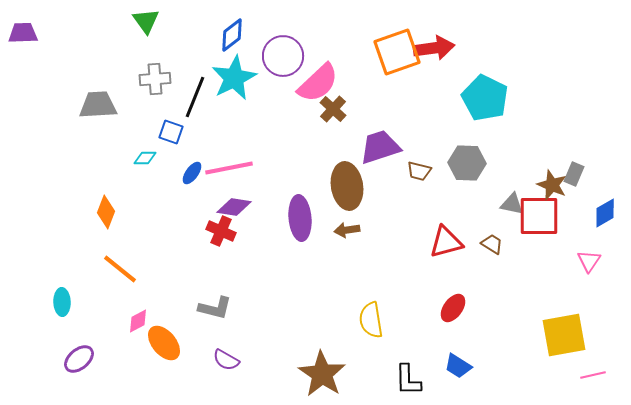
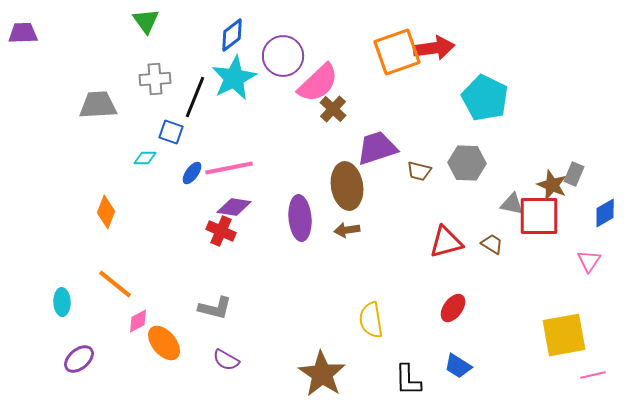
purple trapezoid at (380, 147): moved 3 px left, 1 px down
orange line at (120, 269): moved 5 px left, 15 px down
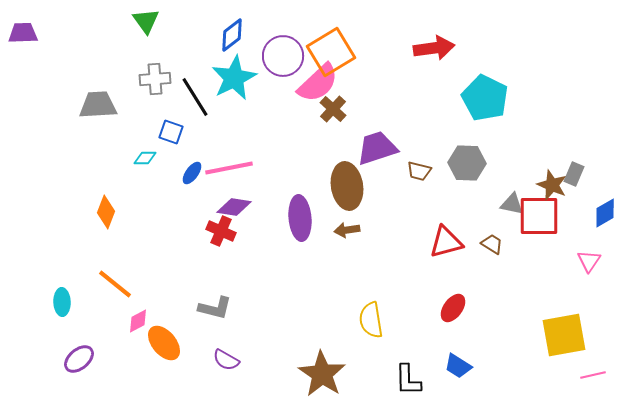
orange square at (397, 52): moved 66 px left; rotated 12 degrees counterclockwise
black line at (195, 97): rotated 54 degrees counterclockwise
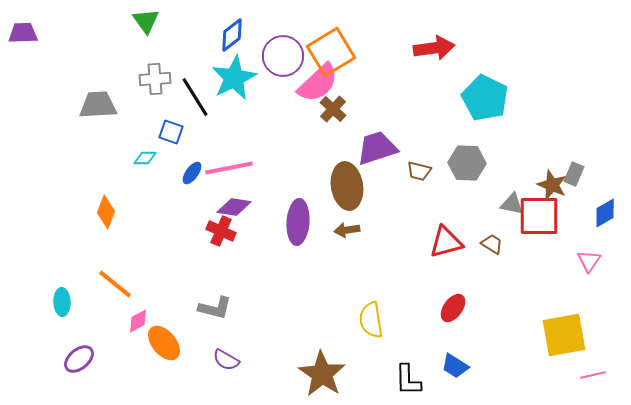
purple ellipse at (300, 218): moved 2 px left, 4 px down; rotated 9 degrees clockwise
blue trapezoid at (458, 366): moved 3 px left
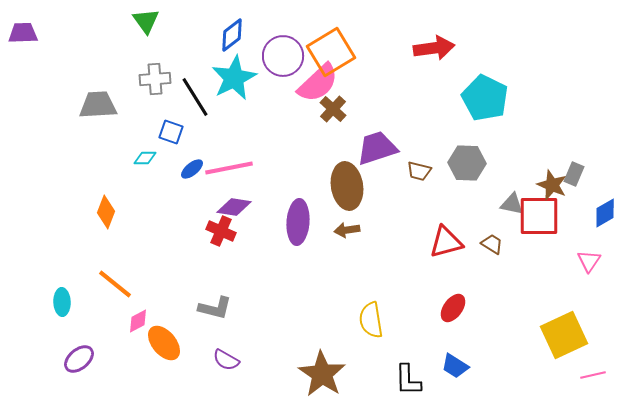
blue ellipse at (192, 173): moved 4 px up; rotated 15 degrees clockwise
yellow square at (564, 335): rotated 15 degrees counterclockwise
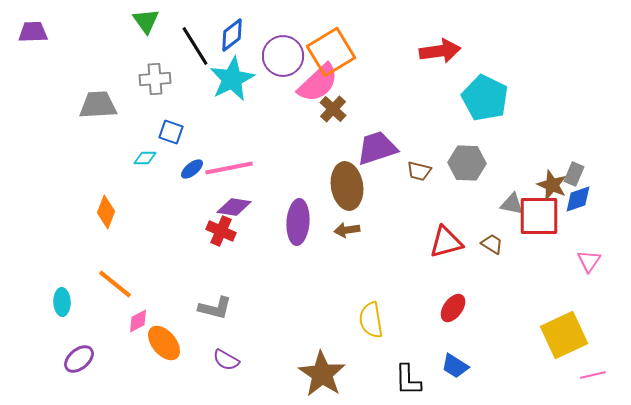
purple trapezoid at (23, 33): moved 10 px right, 1 px up
red arrow at (434, 48): moved 6 px right, 3 px down
cyan star at (234, 78): moved 2 px left, 1 px down
black line at (195, 97): moved 51 px up
blue diamond at (605, 213): moved 27 px left, 14 px up; rotated 12 degrees clockwise
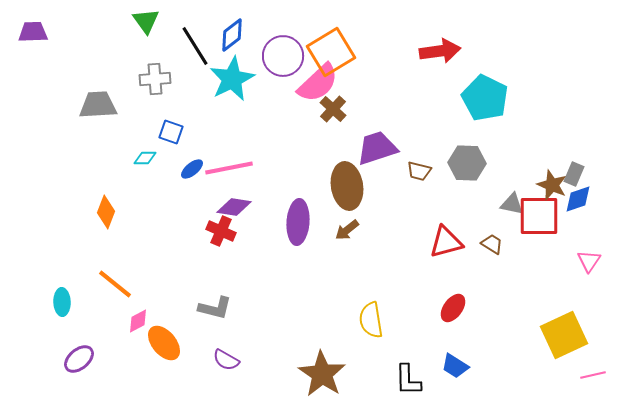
brown arrow at (347, 230): rotated 30 degrees counterclockwise
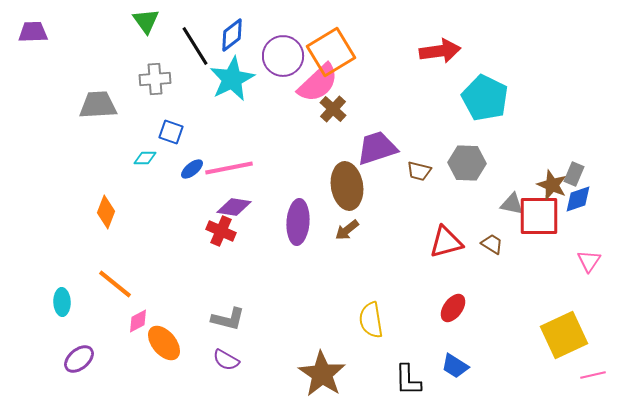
gray L-shape at (215, 308): moved 13 px right, 11 px down
